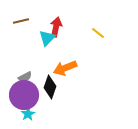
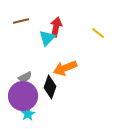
purple circle: moved 1 px left, 1 px down
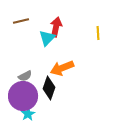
yellow line: rotated 48 degrees clockwise
orange arrow: moved 3 px left
gray semicircle: moved 1 px up
black diamond: moved 1 px left, 1 px down
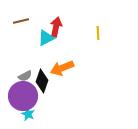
cyan triangle: moved 1 px left; rotated 18 degrees clockwise
black diamond: moved 7 px left, 7 px up
cyan star: rotated 16 degrees counterclockwise
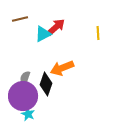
brown line: moved 1 px left, 2 px up
red arrow: rotated 36 degrees clockwise
cyan triangle: moved 3 px left, 4 px up
gray semicircle: moved 2 px down; rotated 136 degrees clockwise
black diamond: moved 4 px right, 3 px down
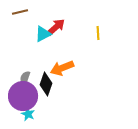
brown line: moved 7 px up
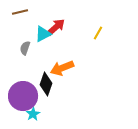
yellow line: rotated 32 degrees clockwise
gray semicircle: moved 30 px up
cyan star: moved 5 px right; rotated 16 degrees clockwise
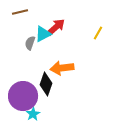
gray semicircle: moved 5 px right, 5 px up
orange arrow: rotated 15 degrees clockwise
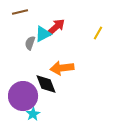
black diamond: rotated 40 degrees counterclockwise
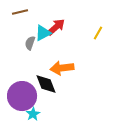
cyan triangle: moved 1 px up
purple circle: moved 1 px left
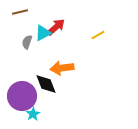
yellow line: moved 2 px down; rotated 32 degrees clockwise
gray semicircle: moved 3 px left, 1 px up
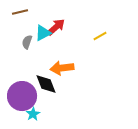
yellow line: moved 2 px right, 1 px down
